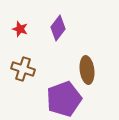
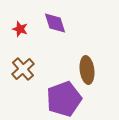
purple diamond: moved 3 px left, 5 px up; rotated 55 degrees counterclockwise
brown cross: rotated 30 degrees clockwise
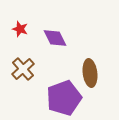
purple diamond: moved 15 px down; rotated 10 degrees counterclockwise
brown ellipse: moved 3 px right, 3 px down
purple pentagon: moved 1 px up
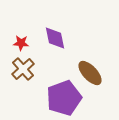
red star: moved 1 px right, 14 px down; rotated 14 degrees counterclockwise
purple diamond: rotated 15 degrees clockwise
brown ellipse: rotated 36 degrees counterclockwise
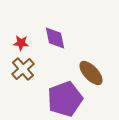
brown ellipse: moved 1 px right
purple pentagon: moved 1 px right, 1 px down
